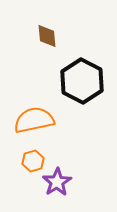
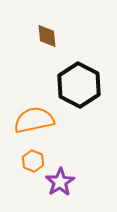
black hexagon: moved 3 px left, 4 px down
orange hexagon: rotated 20 degrees counterclockwise
purple star: moved 3 px right
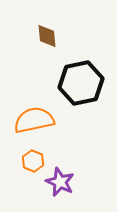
black hexagon: moved 2 px right, 2 px up; rotated 21 degrees clockwise
purple star: rotated 16 degrees counterclockwise
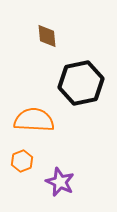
orange semicircle: rotated 15 degrees clockwise
orange hexagon: moved 11 px left; rotated 15 degrees clockwise
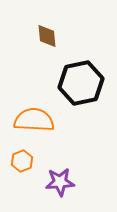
purple star: rotated 28 degrees counterclockwise
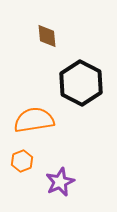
black hexagon: rotated 21 degrees counterclockwise
orange semicircle: rotated 12 degrees counterclockwise
purple star: rotated 20 degrees counterclockwise
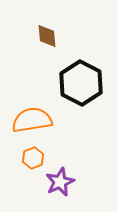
orange semicircle: moved 2 px left
orange hexagon: moved 11 px right, 3 px up
